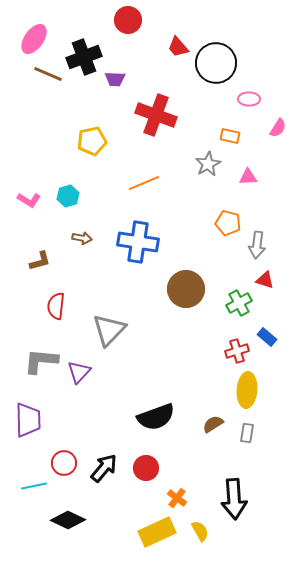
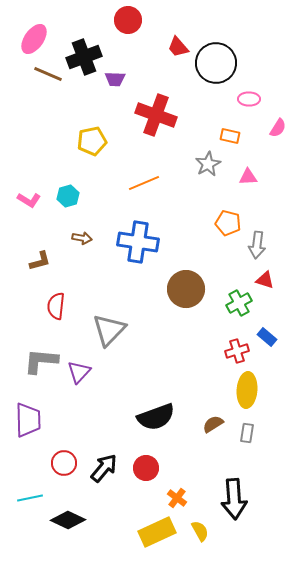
cyan line at (34, 486): moved 4 px left, 12 px down
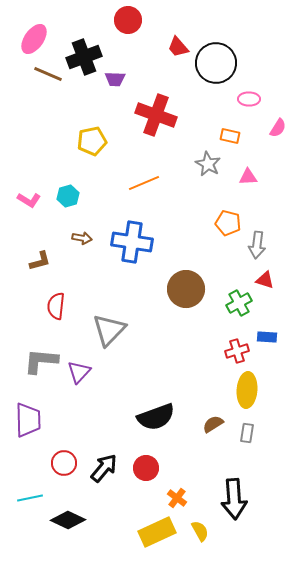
gray star at (208, 164): rotated 15 degrees counterclockwise
blue cross at (138, 242): moved 6 px left
blue rectangle at (267, 337): rotated 36 degrees counterclockwise
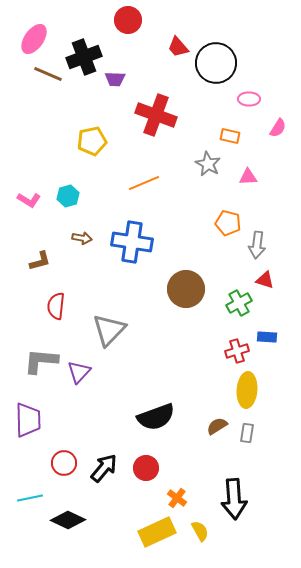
brown semicircle at (213, 424): moved 4 px right, 2 px down
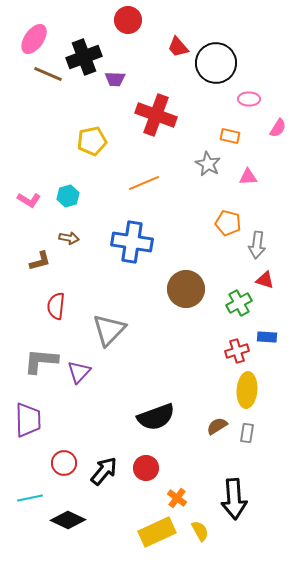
brown arrow at (82, 238): moved 13 px left
black arrow at (104, 468): moved 3 px down
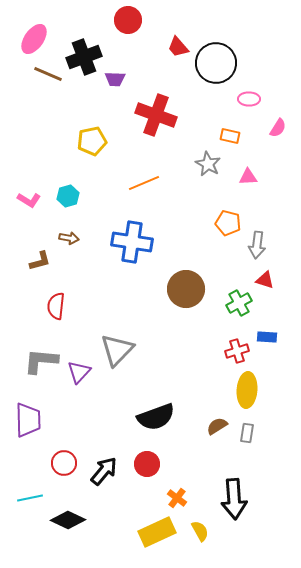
gray triangle at (109, 330): moved 8 px right, 20 px down
red circle at (146, 468): moved 1 px right, 4 px up
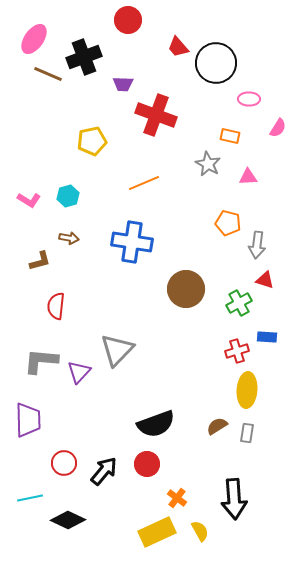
purple trapezoid at (115, 79): moved 8 px right, 5 px down
black semicircle at (156, 417): moved 7 px down
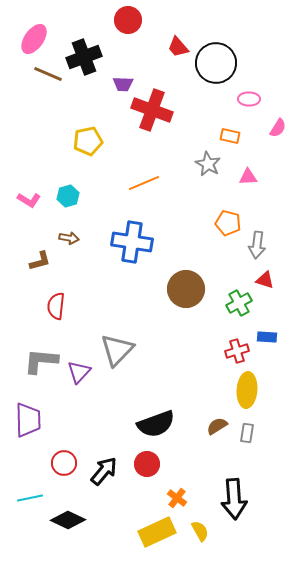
red cross at (156, 115): moved 4 px left, 5 px up
yellow pentagon at (92, 141): moved 4 px left
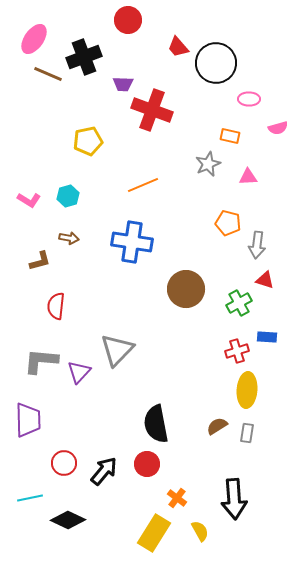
pink semicircle at (278, 128): rotated 42 degrees clockwise
gray star at (208, 164): rotated 20 degrees clockwise
orange line at (144, 183): moved 1 px left, 2 px down
black semicircle at (156, 424): rotated 99 degrees clockwise
yellow rectangle at (157, 532): moved 3 px left, 1 px down; rotated 33 degrees counterclockwise
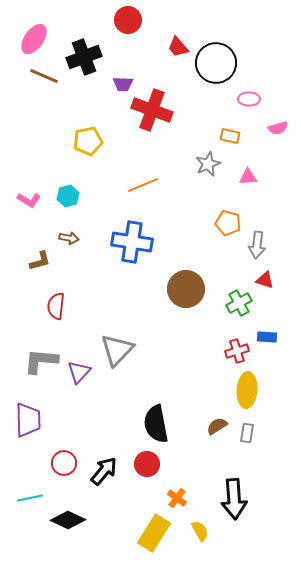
brown line at (48, 74): moved 4 px left, 2 px down
